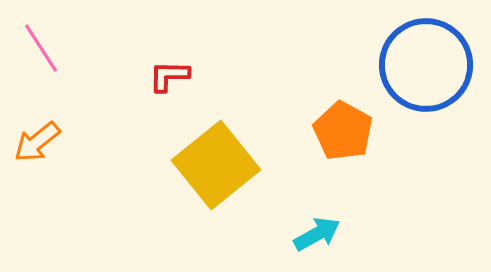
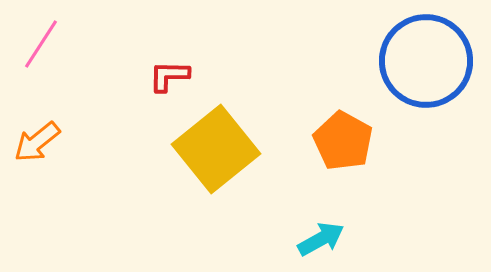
pink line: moved 4 px up; rotated 66 degrees clockwise
blue circle: moved 4 px up
orange pentagon: moved 10 px down
yellow square: moved 16 px up
cyan arrow: moved 4 px right, 5 px down
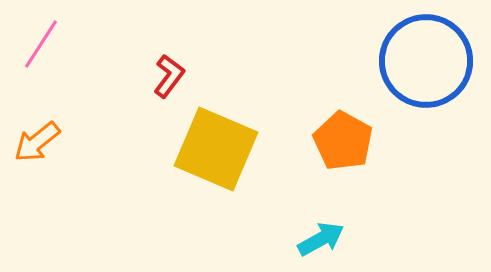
red L-shape: rotated 126 degrees clockwise
yellow square: rotated 28 degrees counterclockwise
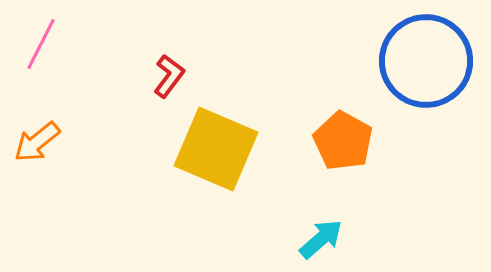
pink line: rotated 6 degrees counterclockwise
cyan arrow: rotated 12 degrees counterclockwise
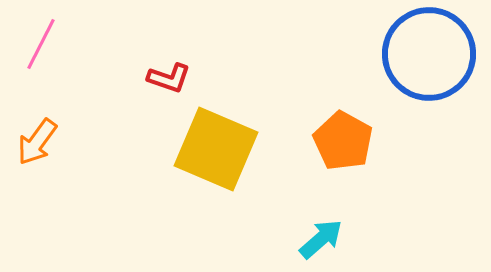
blue circle: moved 3 px right, 7 px up
red L-shape: moved 2 px down; rotated 72 degrees clockwise
orange arrow: rotated 15 degrees counterclockwise
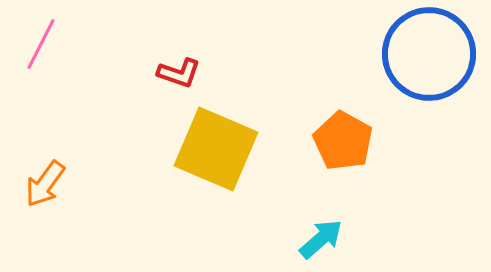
red L-shape: moved 10 px right, 5 px up
orange arrow: moved 8 px right, 42 px down
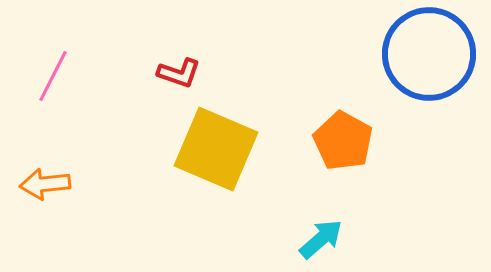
pink line: moved 12 px right, 32 px down
orange arrow: rotated 48 degrees clockwise
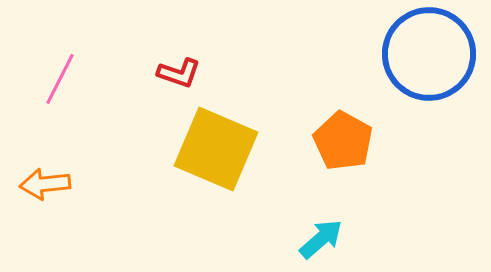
pink line: moved 7 px right, 3 px down
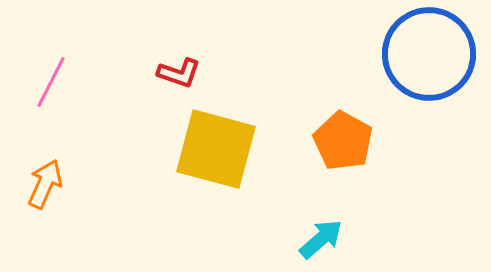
pink line: moved 9 px left, 3 px down
yellow square: rotated 8 degrees counterclockwise
orange arrow: rotated 120 degrees clockwise
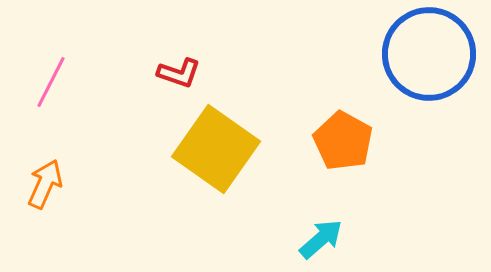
yellow square: rotated 20 degrees clockwise
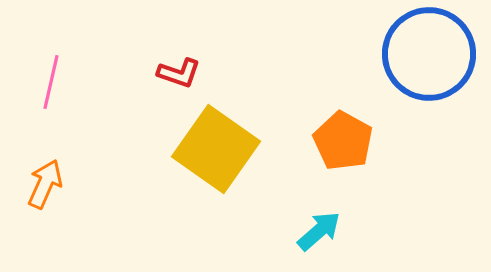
pink line: rotated 14 degrees counterclockwise
cyan arrow: moved 2 px left, 8 px up
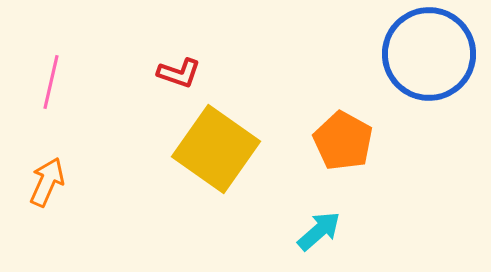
orange arrow: moved 2 px right, 2 px up
